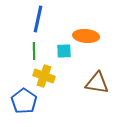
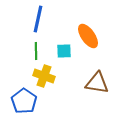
orange ellipse: moved 2 px right; rotated 50 degrees clockwise
green line: moved 2 px right
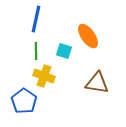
blue line: moved 2 px left
cyan square: rotated 21 degrees clockwise
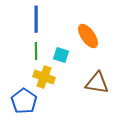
blue line: rotated 12 degrees counterclockwise
cyan square: moved 3 px left, 4 px down
yellow cross: moved 1 px down
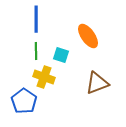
brown triangle: rotated 30 degrees counterclockwise
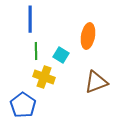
blue line: moved 6 px left
orange ellipse: rotated 45 degrees clockwise
cyan square: rotated 14 degrees clockwise
brown triangle: moved 1 px left, 1 px up
blue pentagon: moved 1 px left, 4 px down
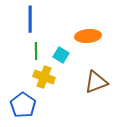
orange ellipse: rotated 75 degrees clockwise
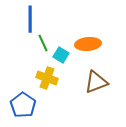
orange ellipse: moved 8 px down
green line: moved 7 px right, 8 px up; rotated 24 degrees counterclockwise
yellow cross: moved 3 px right, 1 px down
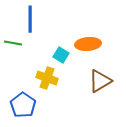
green line: moved 30 px left; rotated 54 degrees counterclockwise
brown triangle: moved 4 px right, 1 px up; rotated 10 degrees counterclockwise
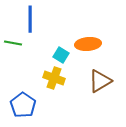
yellow cross: moved 7 px right
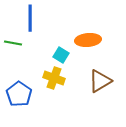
blue line: moved 1 px up
orange ellipse: moved 4 px up
blue pentagon: moved 4 px left, 11 px up
